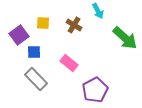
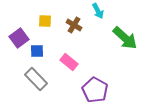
yellow square: moved 2 px right, 2 px up
purple square: moved 3 px down
blue square: moved 3 px right, 1 px up
pink rectangle: moved 1 px up
purple pentagon: rotated 15 degrees counterclockwise
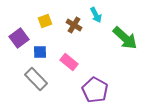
cyan arrow: moved 2 px left, 4 px down
yellow square: rotated 24 degrees counterclockwise
blue square: moved 3 px right, 1 px down
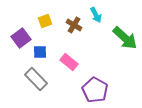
purple square: moved 2 px right
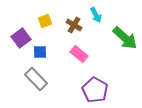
pink rectangle: moved 10 px right, 8 px up
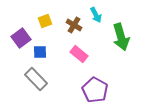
green arrow: moved 4 px left, 1 px up; rotated 32 degrees clockwise
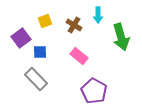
cyan arrow: moved 2 px right; rotated 28 degrees clockwise
pink rectangle: moved 2 px down
purple pentagon: moved 1 px left, 1 px down
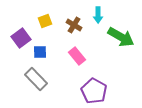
green arrow: rotated 44 degrees counterclockwise
pink rectangle: moved 2 px left; rotated 12 degrees clockwise
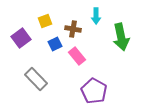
cyan arrow: moved 2 px left, 1 px down
brown cross: moved 1 px left, 4 px down; rotated 21 degrees counterclockwise
green arrow: rotated 48 degrees clockwise
blue square: moved 15 px right, 8 px up; rotated 24 degrees counterclockwise
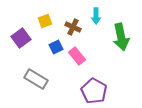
brown cross: moved 2 px up; rotated 14 degrees clockwise
blue square: moved 1 px right, 3 px down
gray rectangle: rotated 15 degrees counterclockwise
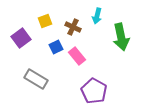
cyan arrow: moved 1 px right; rotated 14 degrees clockwise
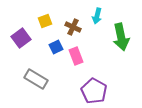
pink rectangle: moved 1 px left; rotated 18 degrees clockwise
